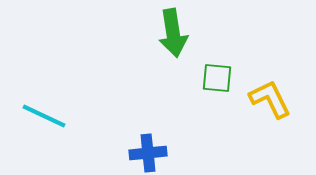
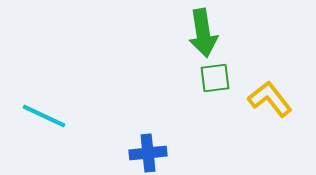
green arrow: moved 30 px right
green square: moved 2 px left; rotated 12 degrees counterclockwise
yellow L-shape: rotated 12 degrees counterclockwise
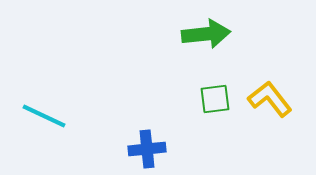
green arrow: moved 3 px right, 1 px down; rotated 87 degrees counterclockwise
green square: moved 21 px down
blue cross: moved 1 px left, 4 px up
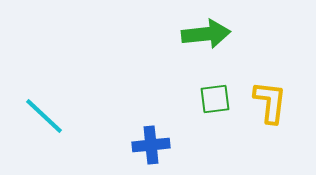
yellow L-shape: moved 3 px down; rotated 45 degrees clockwise
cyan line: rotated 18 degrees clockwise
blue cross: moved 4 px right, 4 px up
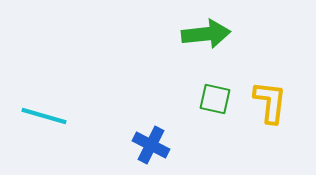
green square: rotated 20 degrees clockwise
cyan line: rotated 27 degrees counterclockwise
blue cross: rotated 33 degrees clockwise
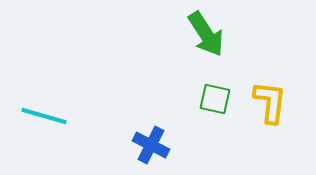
green arrow: rotated 63 degrees clockwise
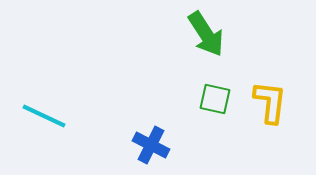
cyan line: rotated 9 degrees clockwise
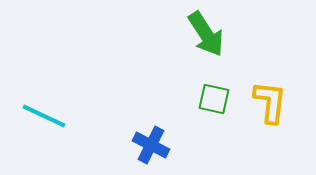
green square: moved 1 px left
